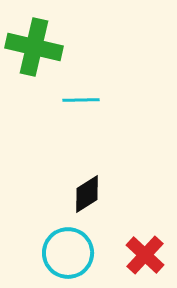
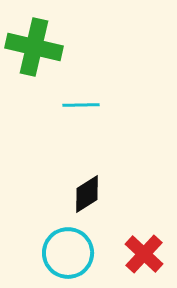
cyan line: moved 5 px down
red cross: moved 1 px left, 1 px up
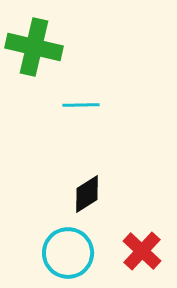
red cross: moved 2 px left, 3 px up
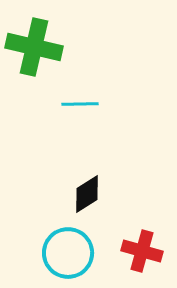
cyan line: moved 1 px left, 1 px up
red cross: rotated 27 degrees counterclockwise
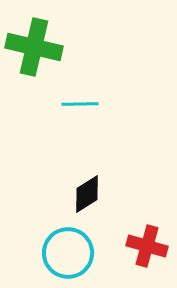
red cross: moved 5 px right, 5 px up
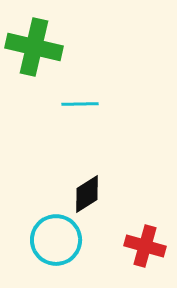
red cross: moved 2 px left
cyan circle: moved 12 px left, 13 px up
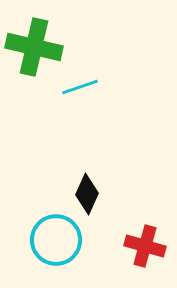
cyan line: moved 17 px up; rotated 18 degrees counterclockwise
black diamond: rotated 33 degrees counterclockwise
